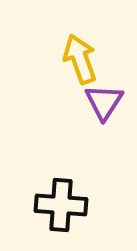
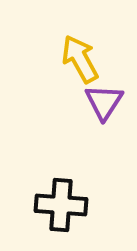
yellow arrow: rotated 9 degrees counterclockwise
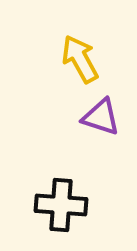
purple triangle: moved 3 px left, 15 px down; rotated 45 degrees counterclockwise
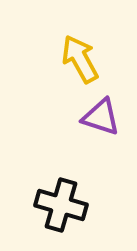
black cross: rotated 12 degrees clockwise
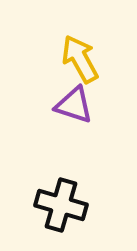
purple triangle: moved 27 px left, 12 px up
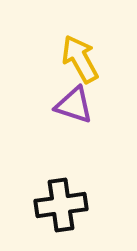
black cross: rotated 24 degrees counterclockwise
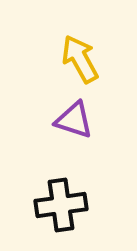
purple triangle: moved 15 px down
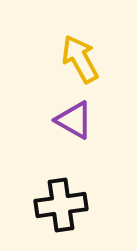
purple triangle: rotated 12 degrees clockwise
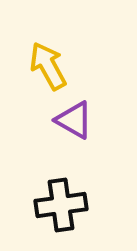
yellow arrow: moved 32 px left, 7 px down
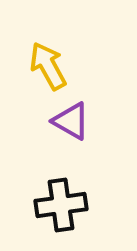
purple triangle: moved 3 px left, 1 px down
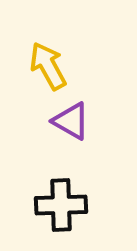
black cross: rotated 6 degrees clockwise
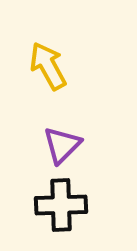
purple triangle: moved 9 px left, 24 px down; rotated 45 degrees clockwise
